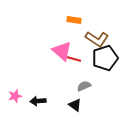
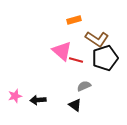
orange rectangle: rotated 24 degrees counterclockwise
red line: moved 2 px right, 1 px down
black arrow: moved 1 px up
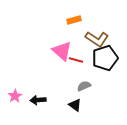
pink star: rotated 16 degrees counterclockwise
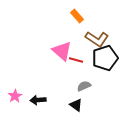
orange rectangle: moved 3 px right, 4 px up; rotated 64 degrees clockwise
black triangle: moved 1 px right
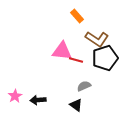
pink triangle: rotated 35 degrees counterclockwise
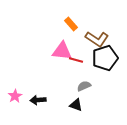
orange rectangle: moved 6 px left, 8 px down
black triangle: rotated 16 degrees counterclockwise
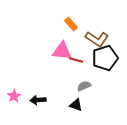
pink star: moved 1 px left
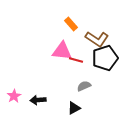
black triangle: moved 2 px left, 3 px down; rotated 48 degrees counterclockwise
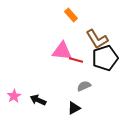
orange rectangle: moved 9 px up
brown L-shape: rotated 25 degrees clockwise
black arrow: rotated 28 degrees clockwise
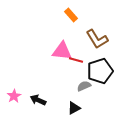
black pentagon: moved 5 px left, 13 px down
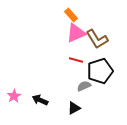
pink triangle: moved 14 px right, 18 px up; rotated 30 degrees counterclockwise
black arrow: moved 2 px right
